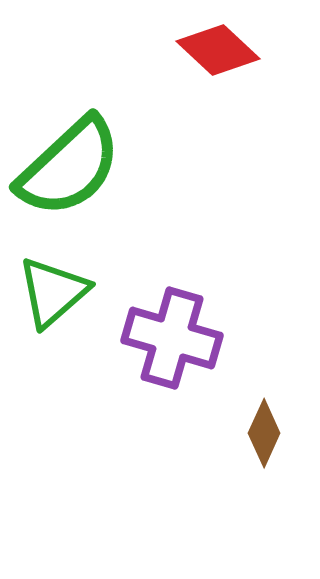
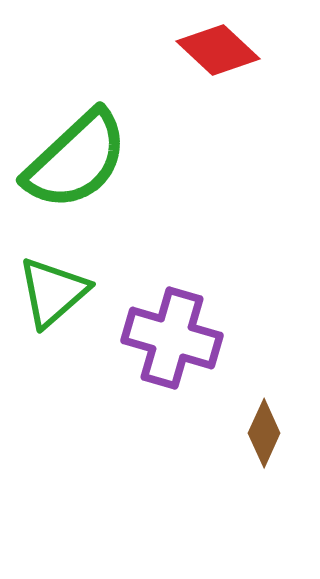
green semicircle: moved 7 px right, 7 px up
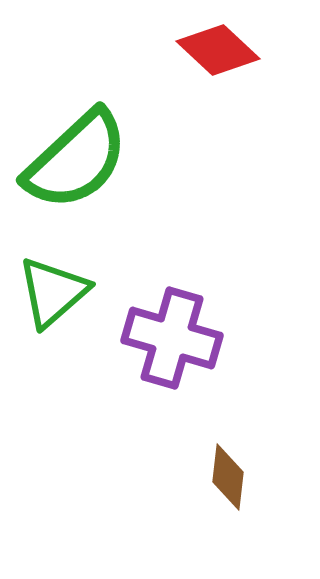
brown diamond: moved 36 px left, 44 px down; rotated 18 degrees counterclockwise
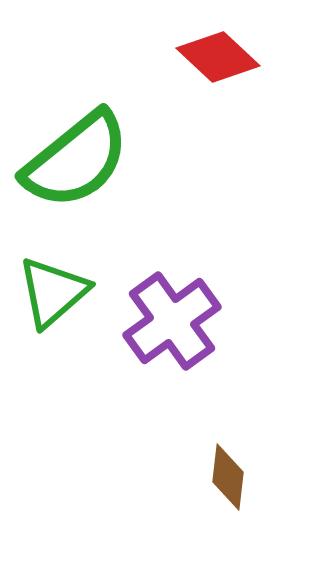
red diamond: moved 7 px down
green semicircle: rotated 4 degrees clockwise
purple cross: moved 17 px up; rotated 38 degrees clockwise
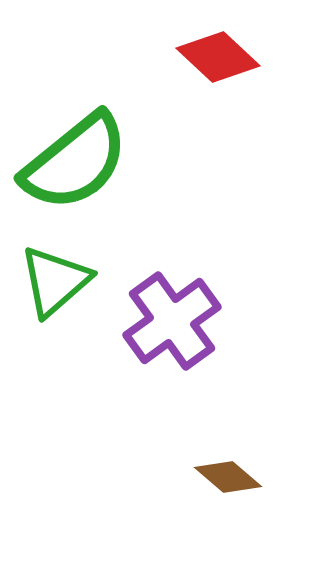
green semicircle: moved 1 px left, 2 px down
green triangle: moved 2 px right, 11 px up
brown diamond: rotated 56 degrees counterclockwise
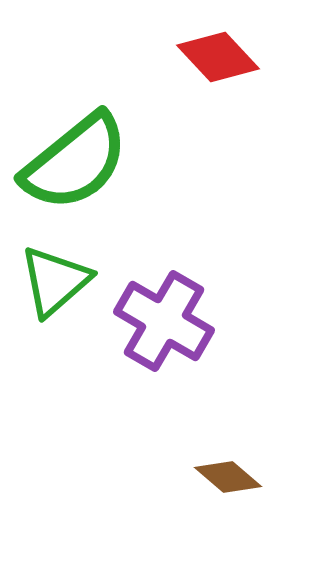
red diamond: rotated 4 degrees clockwise
purple cross: moved 8 px left; rotated 24 degrees counterclockwise
